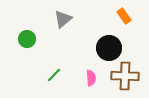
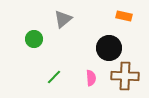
orange rectangle: rotated 42 degrees counterclockwise
green circle: moved 7 px right
green line: moved 2 px down
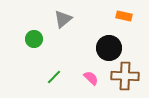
pink semicircle: rotated 42 degrees counterclockwise
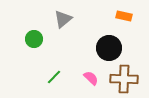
brown cross: moved 1 px left, 3 px down
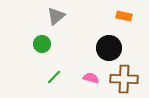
gray triangle: moved 7 px left, 3 px up
green circle: moved 8 px right, 5 px down
pink semicircle: rotated 28 degrees counterclockwise
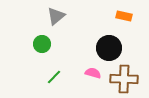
pink semicircle: moved 2 px right, 5 px up
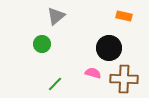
green line: moved 1 px right, 7 px down
